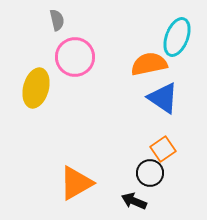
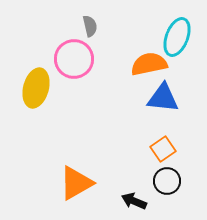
gray semicircle: moved 33 px right, 6 px down
pink circle: moved 1 px left, 2 px down
blue triangle: rotated 28 degrees counterclockwise
black circle: moved 17 px right, 8 px down
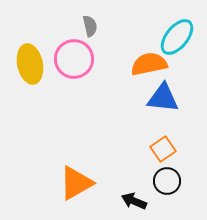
cyan ellipse: rotated 18 degrees clockwise
yellow ellipse: moved 6 px left, 24 px up; rotated 27 degrees counterclockwise
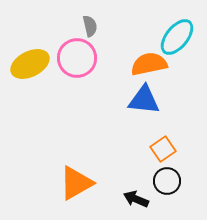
pink circle: moved 3 px right, 1 px up
yellow ellipse: rotated 75 degrees clockwise
blue triangle: moved 19 px left, 2 px down
black arrow: moved 2 px right, 2 px up
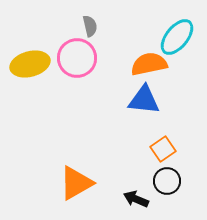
yellow ellipse: rotated 12 degrees clockwise
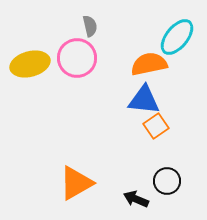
orange square: moved 7 px left, 23 px up
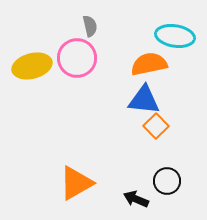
cyan ellipse: moved 2 px left, 1 px up; rotated 60 degrees clockwise
yellow ellipse: moved 2 px right, 2 px down
orange square: rotated 10 degrees counterclockwise
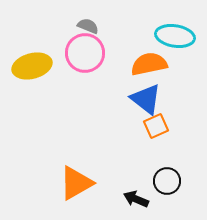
gray semicircle: moved 2 px left; rotated 55 degrees counterclockwise
pink circle: moved 8 px right, 5 px up
blue triangle: moved 2 px right, 1 px up; rotated 32 degrees clockwise
orange square: rotated 20 degrees clockwise
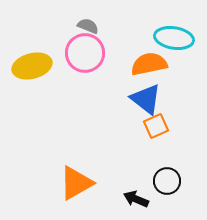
cyan ellipse: moved 1 px left, 2 px down
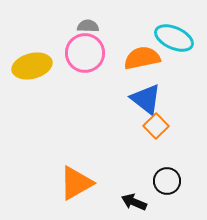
gray semicircle: rotated 20 degrees counterclockwise
cyan ellipse: rotated 15 degrees clockwise
orange semicircle: moved 7 px left, 6 px up
orange square: rotated 20 degrees counterclockwise
black arrow: moved 2 px left, 3 px down
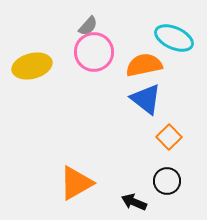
gray semicircle: rotated 130 degrees clockwise
pink circle: moved 9 px right, 1 px up
orange semicircle: moved 2 px right, 7 px down
orange square: moved 13 px right, 11 px down
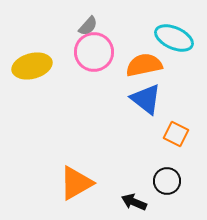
orange square: moved 7 px right, 3 px up; rotated 20 degrees counterclockwise
